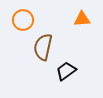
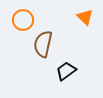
orange triangle: moved 3 px right, 2 px up; rotated 48 degrees clockwise
brown semicircle: moved 3 px up
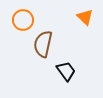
black trapezoid: rotated 90 degrees clockwise
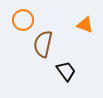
orange triangle: moved 8 px down; rotated 24 degrees counterclockwise
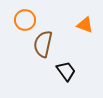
orange circle: moved 2 px right
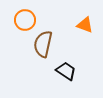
black trapezoid: rotated 20 degrees counterclockwise
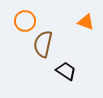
orange circle: moved 1 px down
orange triangle: moved 1 px right, 3 px up
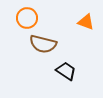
orange circle: moved 2 px right, 3 px up
brown semicircle: rotated 88 degrees counterclockwise
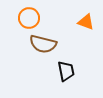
orange circle: moved 2 px right
black trapezoid: rotated 45 degrees clockwise
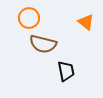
orange triangle: rotated 18 degrees clockwise
